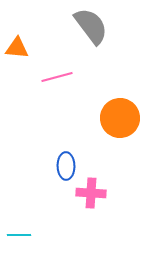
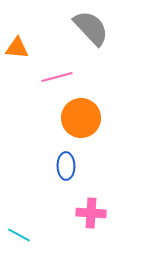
gray semicircle: moved 2 px down; rotated 6 degrees counterclockwise
orange circle: moved 39 px left
pink cross: moved 20 px down
cyan line: rotated 30 degrees clockwise
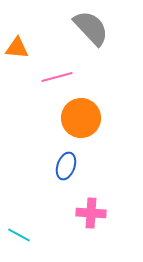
blue ellipse: rotated 20 degrees clockwise
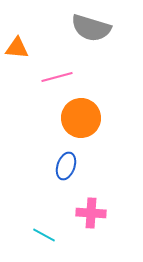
gray semicircle: rotated 150 degrees clockwise
cyan line: moved 25 px right
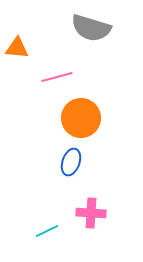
blue ellipse: moved 5 px right, 4 px up
cyan line: moved 3 px right, 4 px up; rotated 55 degrees counterclockwise
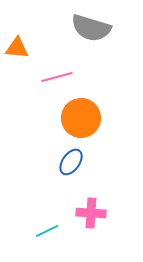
blue ellipse: rotated 16 degrees clockwise
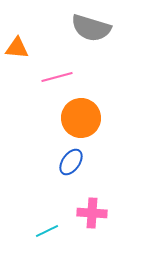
pink cross: moved 1 px right
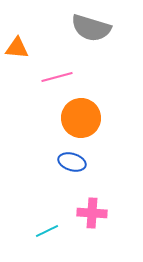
blue ellipse: moved 1 px right; rotated 72 degrees clockwise
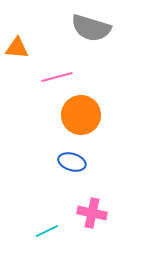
orange circle: moved 3 px up
pink cross: rotated 8 degrees clockwise
